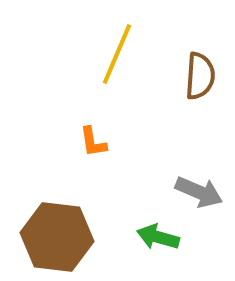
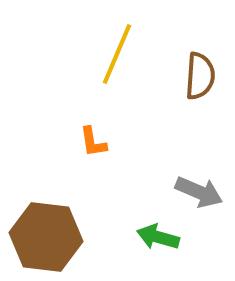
brown hexagon: moved 11 px left
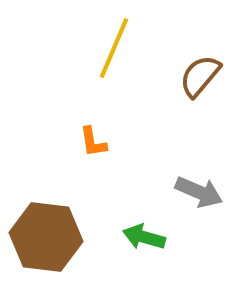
yellow line: moved 3 px left, 6 px up
brown semicircle: rotated 144 degrees counterclockwise
green arrow: moved 14 px left
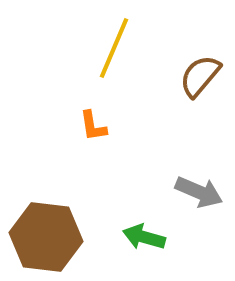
orange L-shape: moved 16 px up
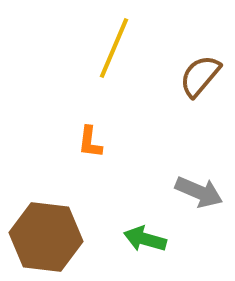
orange L-shape: moved 3 px left, 16 px down; rotated 16 degrees clockwise
green arrow: moved 1 px right, 2 px down
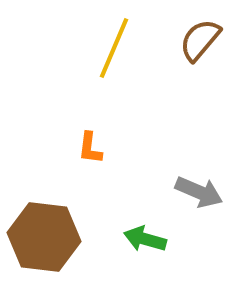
brown semicircle: moved 36 px up
orange L-shape: moved 6 px down
brown hexagon: moved 2 px left
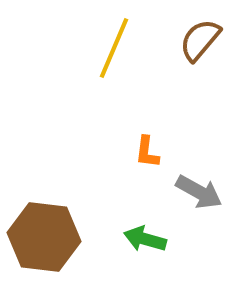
orange L-shape: moved 57 px right, 4 px down
gray arrow: rotated 6 degrees clockwise
